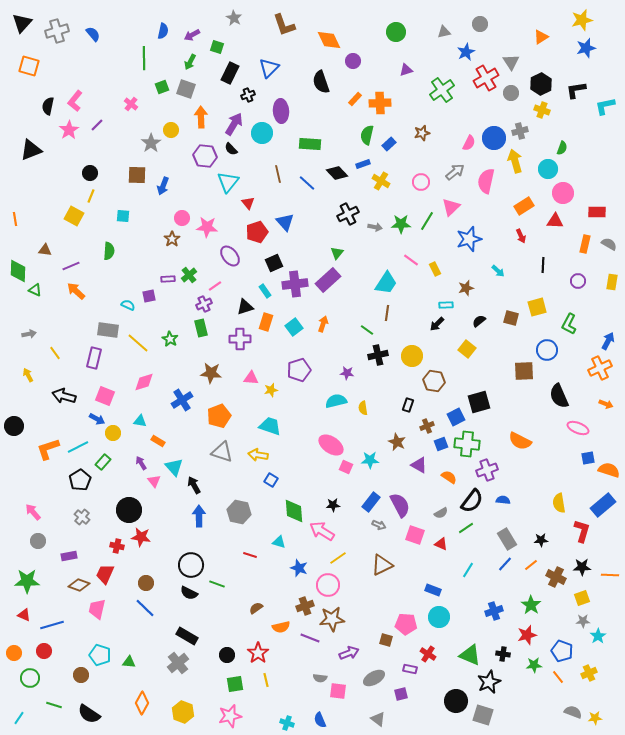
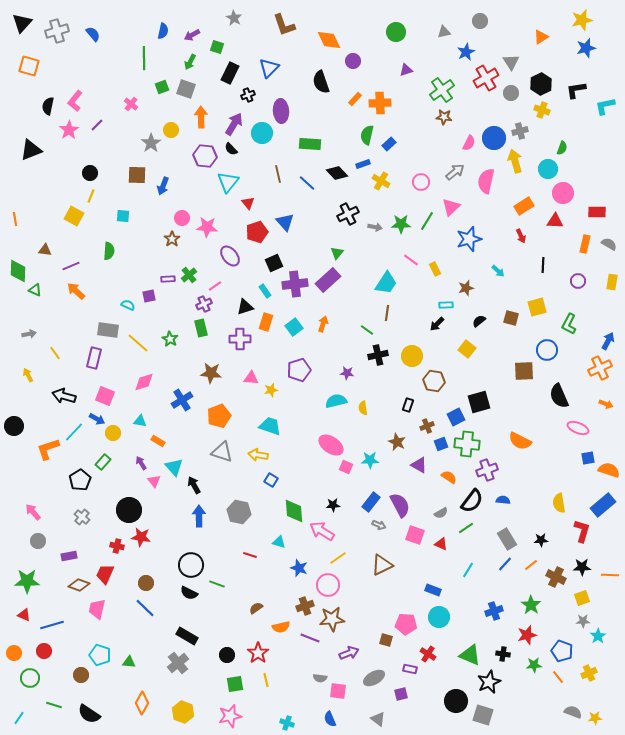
gray circle at (480, 24): moved 3 px up
brown star at (422, 133): moved 22 px right, 16 px up; rotated 21 degrees clockwise
cyan line at (78, 447): moved 4 px left, 15 px up; rotated 20 degrees counterclockwise
blue semicircle at (320, 720): moved 10 px right, 1 px up
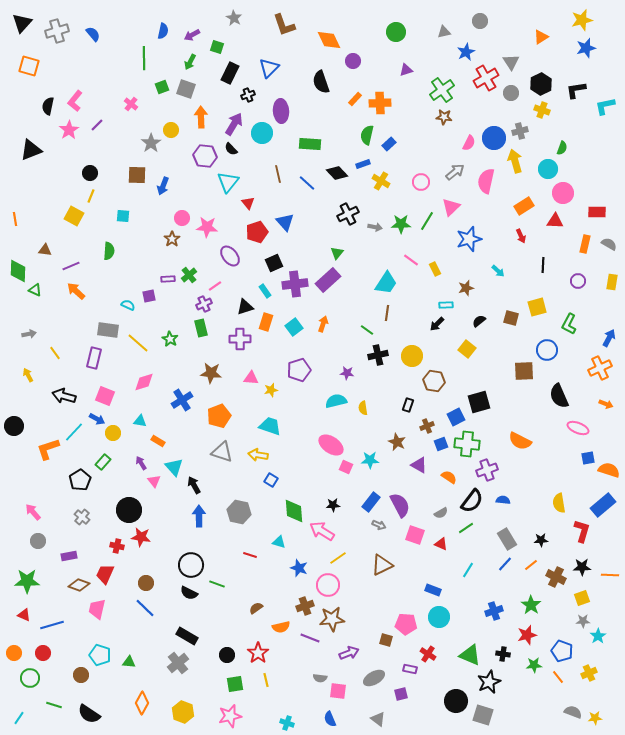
blue arrow at (608, 341): moved 1 px right, 3 px up
red circle at (44, 651): moved 1 px left, 2 px down
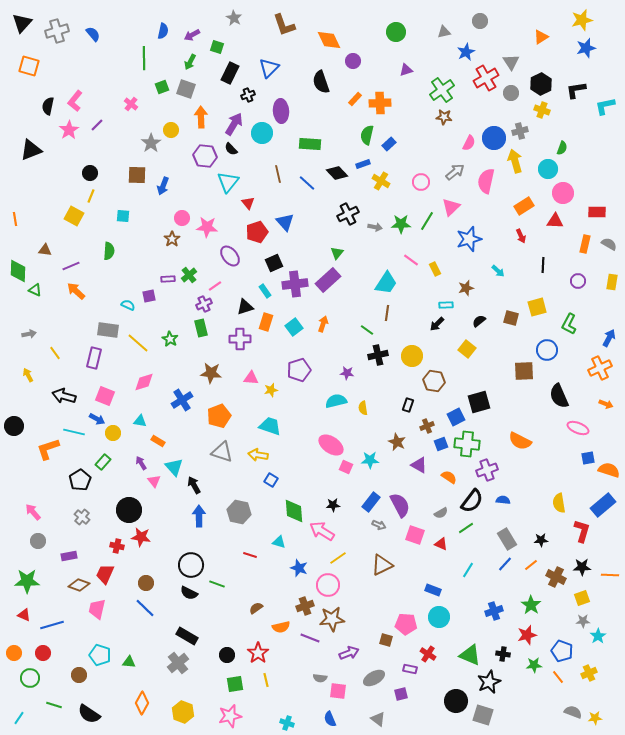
cyan line at (74, 432): rotated 60 degrees clockwise
brown circle at (81, 675): moved 2 px left
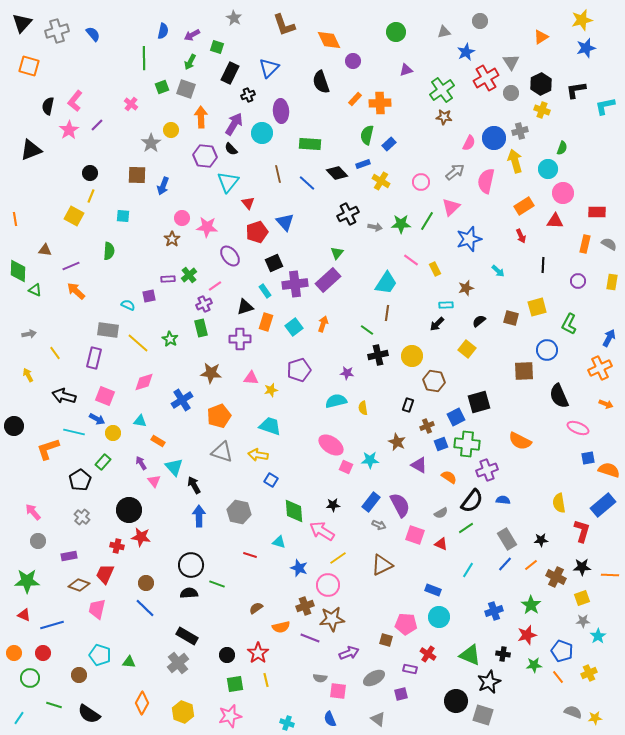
black semicircle at (189, 593): rotated 150 degrees clockwise
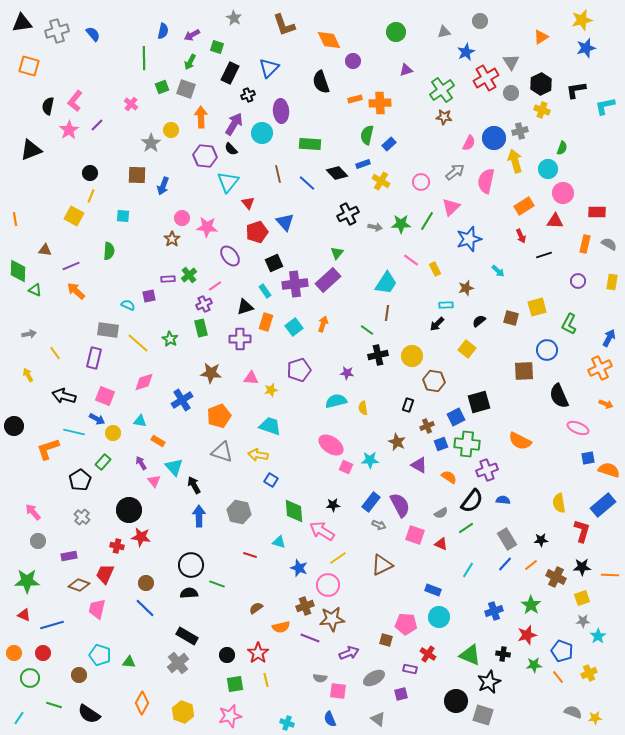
black triangle at (22, 23): rotated 40 degrees clockwise
orange rectangle at (355, 99): rotated 32 degrees clockwise
black line at (543, 265): moved 1 px right, 10 px up; rotated 70 degrees clockwise
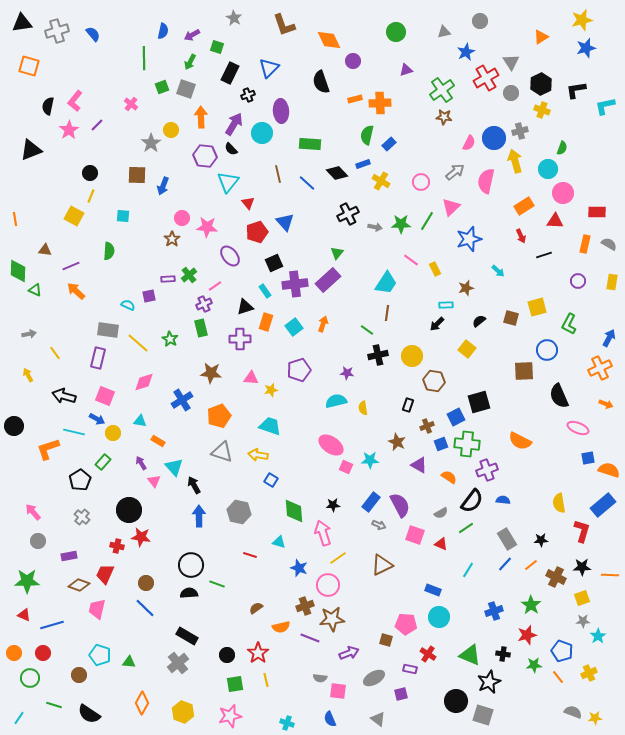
purple rectangle at (94, 358): moved 4 px right
pink arrow at (322, 531): moved 1 px right, 2 px down; rotated 40 degrees clockwise
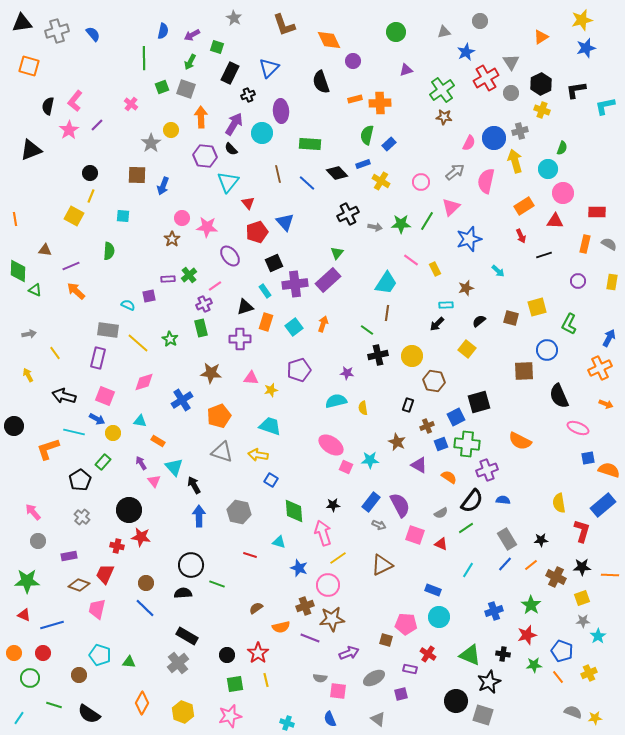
black semicircle at (189, 593): moved 6 px left
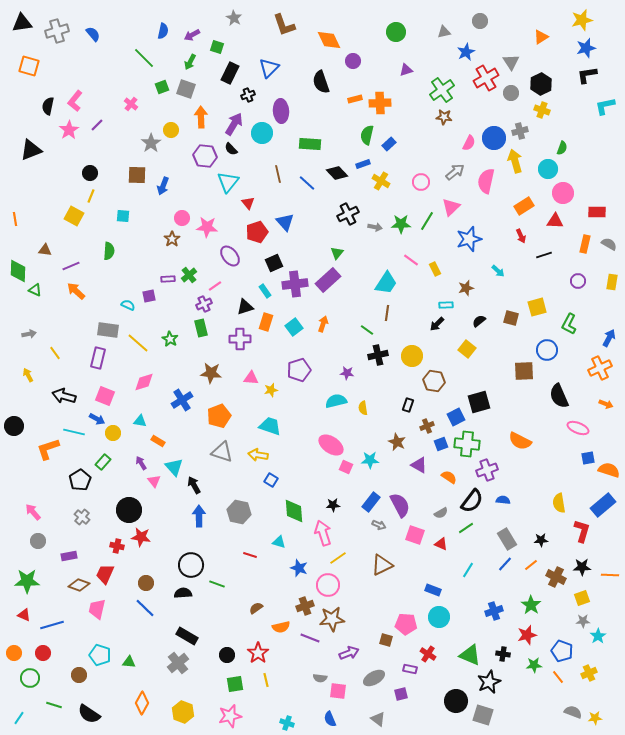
green line at (144, 58): rotated 45 degrees counterclockwise
black L-shape at (576, 90): moved 11 px right, 15 px up
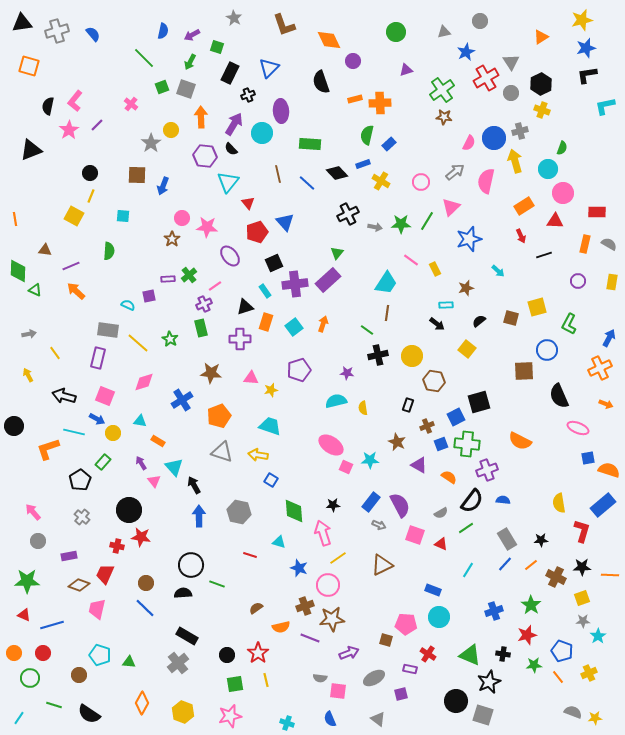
black arrow at (437, 324): rotated 98 degrees counterclockwise
